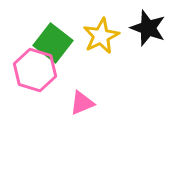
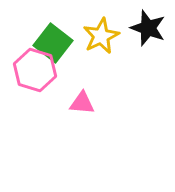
pink triangle: rotated 28 degrees clockwise
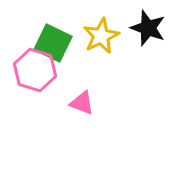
green square: rotated 12 degrees counterclockwise
pink triangle: rotated 16 degrees clockwise
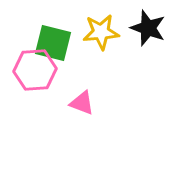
yellow star: moved 4 px up; rotated 21 degrees clockwise
green square: rotated 12 degrees counterclockwise
pink hexagon: rotated 21 degrees counterclockwise
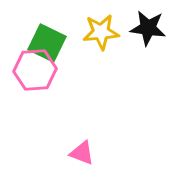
black star: rotated 12 degrees counterclockwise
green square: moved 6 px left; rotated 12 degrees clockwise
pink triangle: moved 50 px down
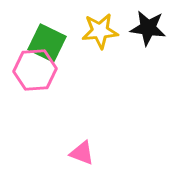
yellow star: moved 1 px left, 1 px up
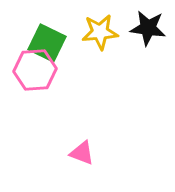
yellow star: moved 1 px down
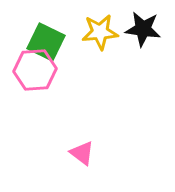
black star: moved 5 px left, 1 px down
green square: moved 1 px left, 1 px up
pink triangle: rotated 16 degrees clockwise
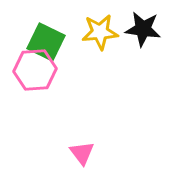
pink triangle: rotated 16 degrees clockwise
